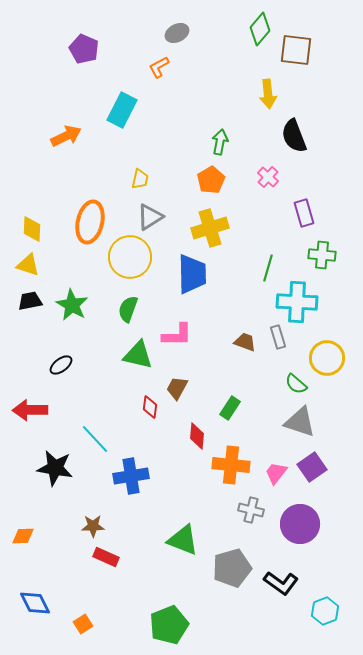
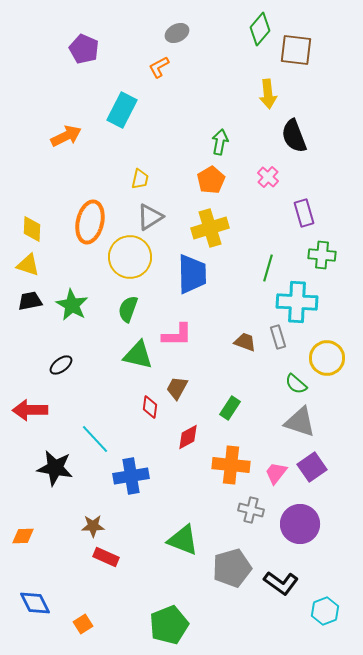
red diamond at (197, 436): moved 9 px left, 1 px down; rotated 56 degrees clockwise
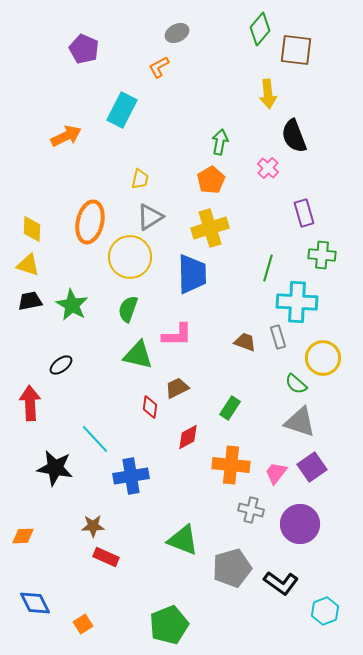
pink cross at (268, 177): moved 9 px up
yellow circle at (327, 358): moved 4 px left
brown trapezoid at (177, 388): rotated 35 degrees clockwise
red arrow at (30, 410): moved 7 px up; rotated 88 degrees clockwise
